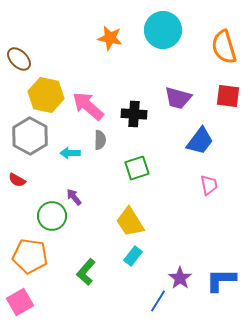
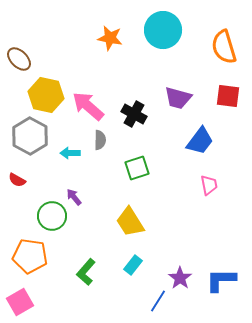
black cross: rotated 25 degrees clockwise
cyan rectangle: moved 9 px down
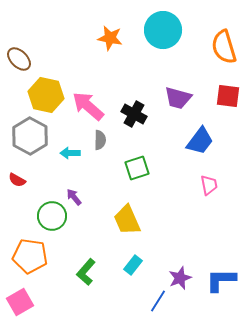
yellow trapezoid: moved 3 px left, 2 px up; rotated 8 degrees clockwise
purple star: rotated 15 degrees clockwise
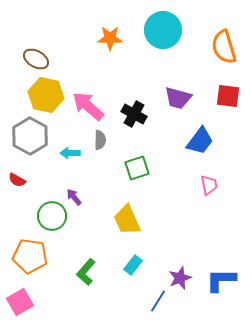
orange star: rotated 10 degrees counterclockwise
brown ellipse: moved 17 px right; rotated 15 degrees counterclockwise
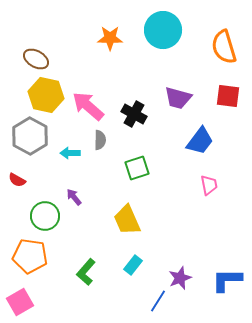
green circle: moved 7 px left
blue L-shape: moved 6 px right
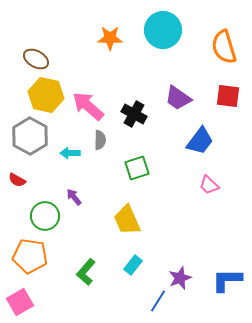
purple trapezoid: rotated 20 degrees clockwise
pink trapezoid: rotated 145 degrees clockwise
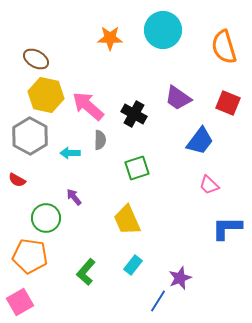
red square: moved 7 px down; rotated 15 degrees clockwise
green circle: moved 1 px right, 2 px down
blue L-shape: moved 52 px up
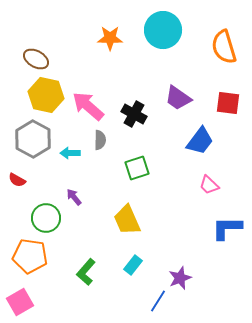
red square: rotated 15 degrees counterclockwise
gray hexagon: moved 3 px right, 3 px down
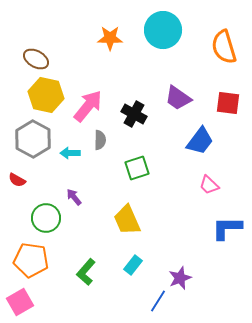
pink arrow: rotated 88 degrees clockwise
orange pentagon: moved 1 px right, 4 px down
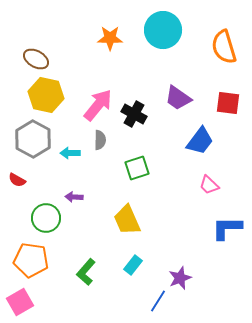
pink arrow: moved 10 px right, 1 px up
purple arrow: rotated 48 degrees counterclockwise
